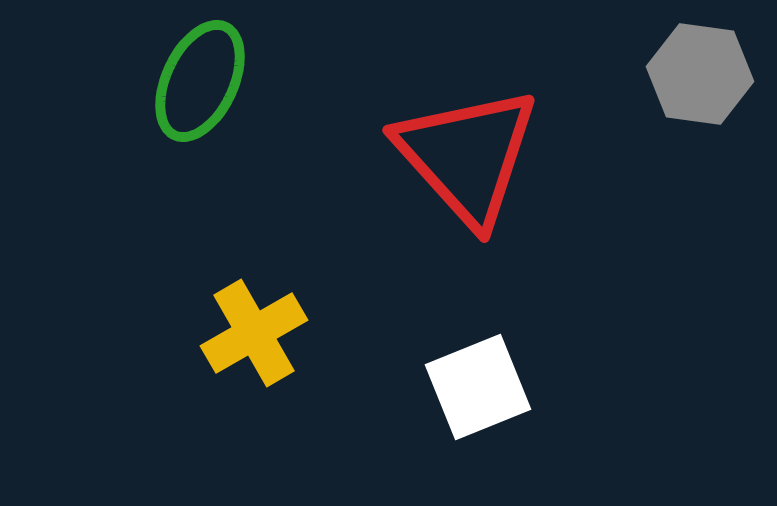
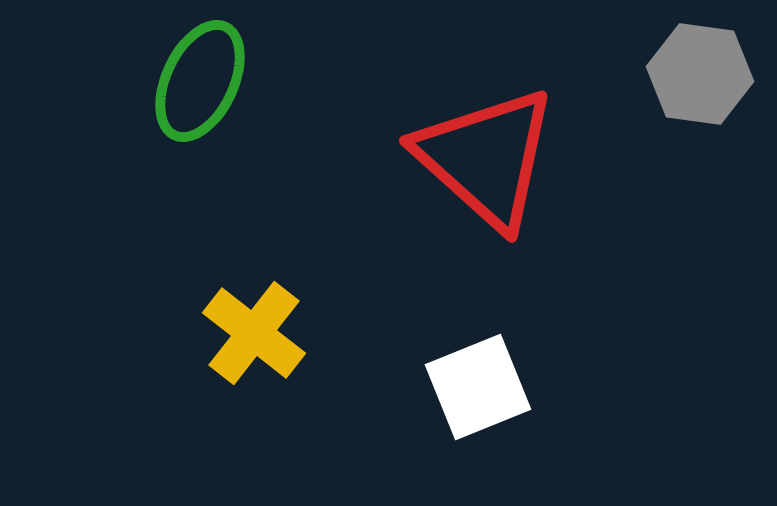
red triangle: moved 19 px right, 2 px down; rotated 6 degrees counterclockwise
yellow cross: rotated 22 degrees counterclockwise
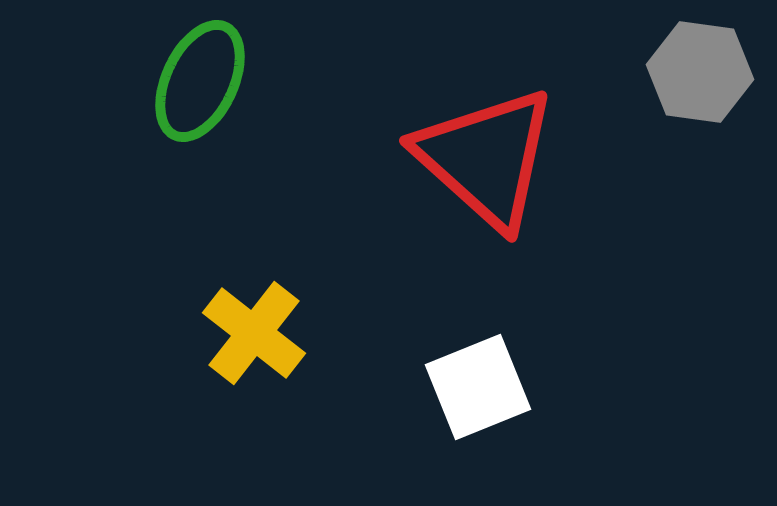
gray hexagon: moved 2 px up
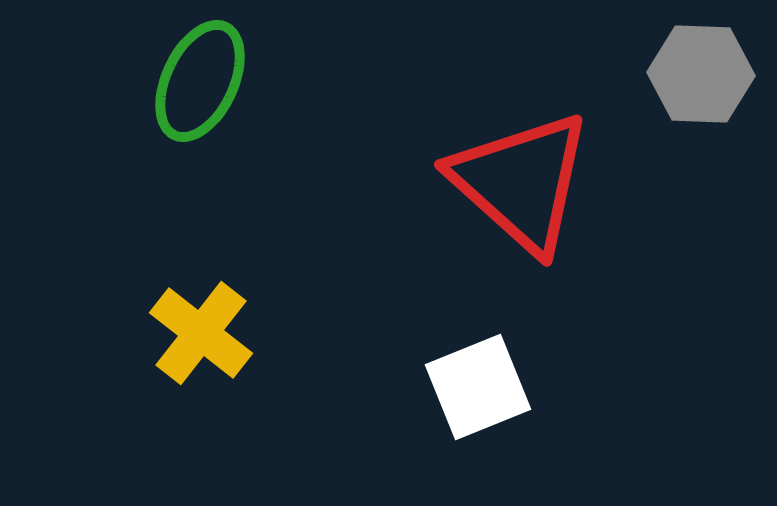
gray hexagon: moved 1 px right, 2 px down; rotated 6 degrees counterclockwise
red triangle: moved 35 px right, 24 px down
yellow cross: moved 53 px left
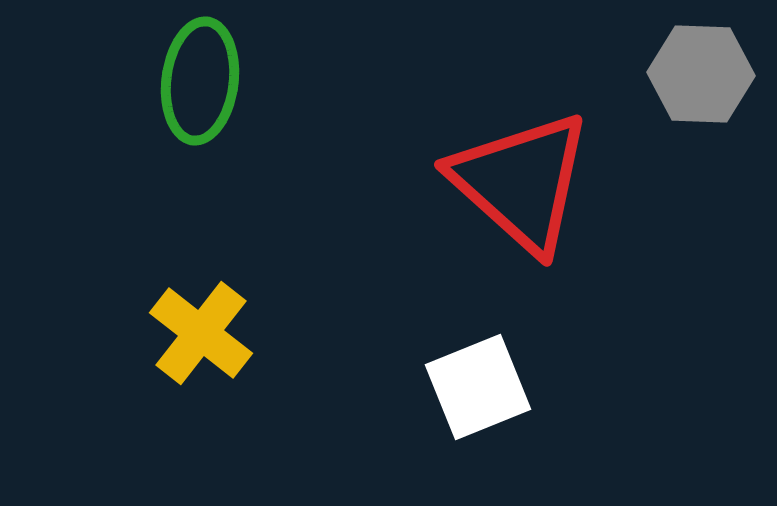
green ellipse: rotated 18 degrees counterclockwise
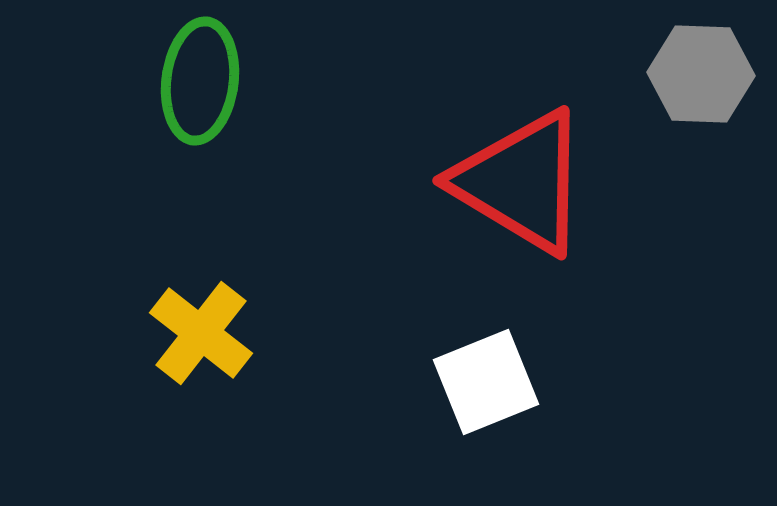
red triangle: rotated 11 degrees counterclockwise
white square: moved 8 px right, 5 px up
